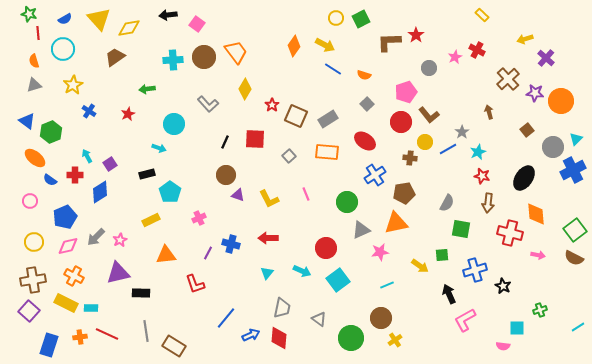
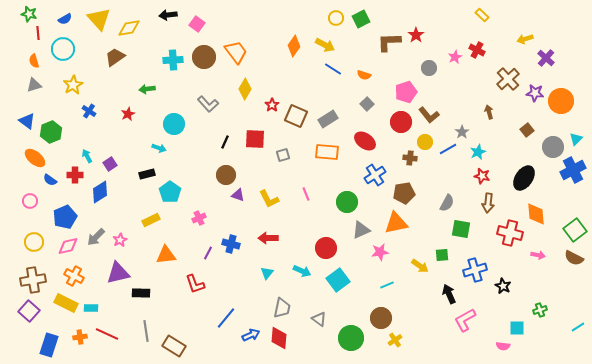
gray square at (289, 156): moved 6 px left, 1 px up; rotated 24 degrees clockwise
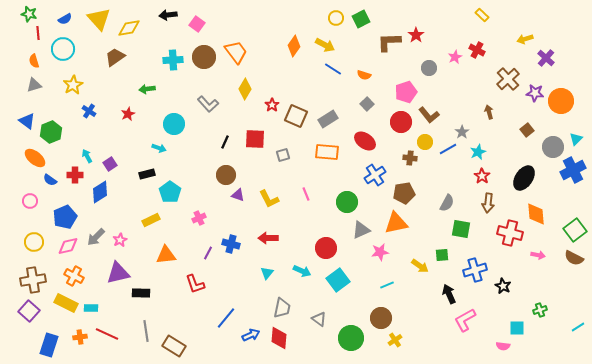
red star at (482, 176): rotated 21 degrees clockwise
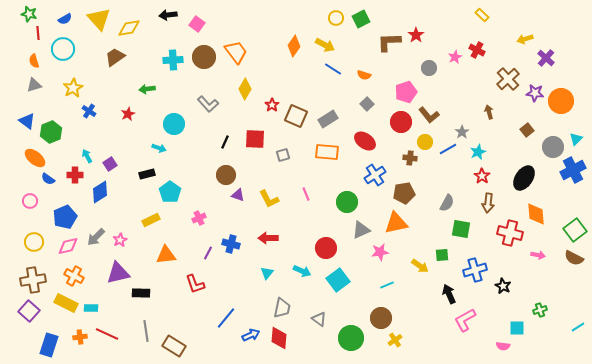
yellow star at (73, 85): moved 3 px down
blue semicircle at (50, 180): moved 2 px left, 1 px up
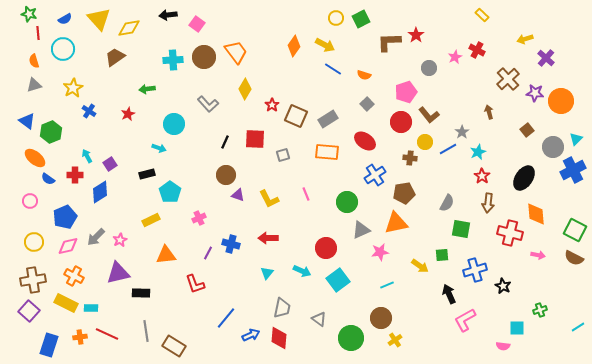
green square at (575, 230): rotated 25 degrees counterclockwise
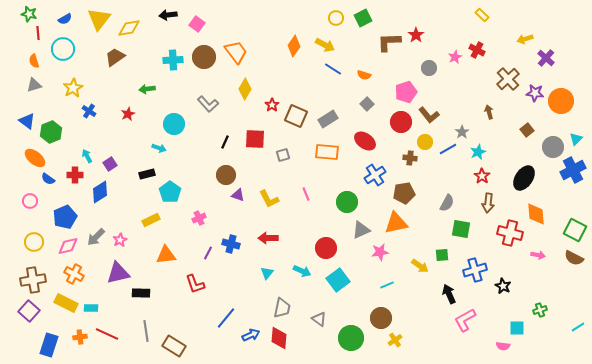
yellow triangle at (99, 19): rotated 20 degrees clockwise
green square at (361, 19): moved 2 px right, 1 px up
orange cross at (74, 276): moved 2 px up
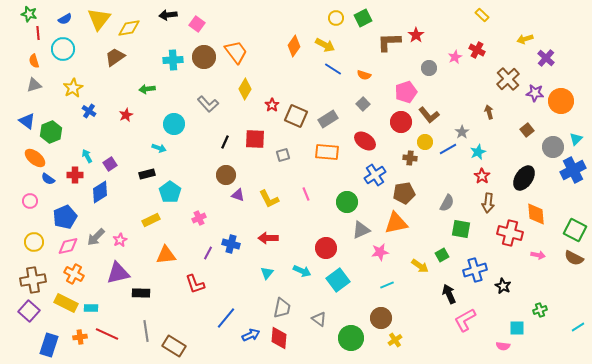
gray square at (367, 104): moved 4 px left
red star at (128, 114): moved 2 px left, 1 px down
green square at (442, 255): rotated 24 degrees counterclockwise
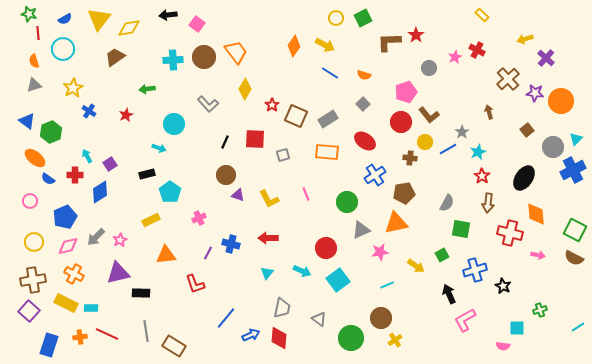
blue line at (333, 69): moved 3 px left, 4 px down
yellow arrow at (420, 266): moved 4 px left
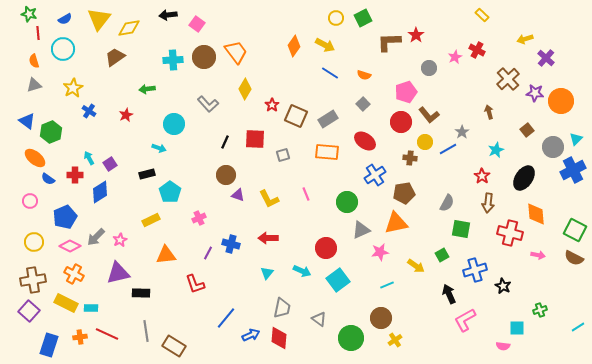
cyan star at (478, 152): moved 18 px right, 2 px up
cyan arrow at (87, 156): moved 2 px right, 2 px down
pink diamond at (68, 246): moved 2 px right; rotated 40 degrees clockwise
